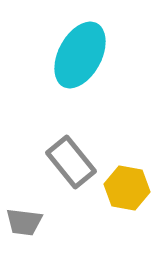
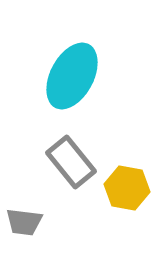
cyan ellipse: moved 8 px left, 21 px down
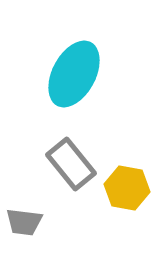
cyan ellipse: moved 2 px right, 2 px up
gray rectangle: moved 2 px down
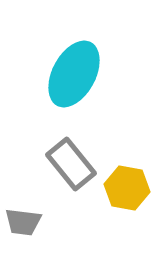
gray trapezoid: moved 1 px left
